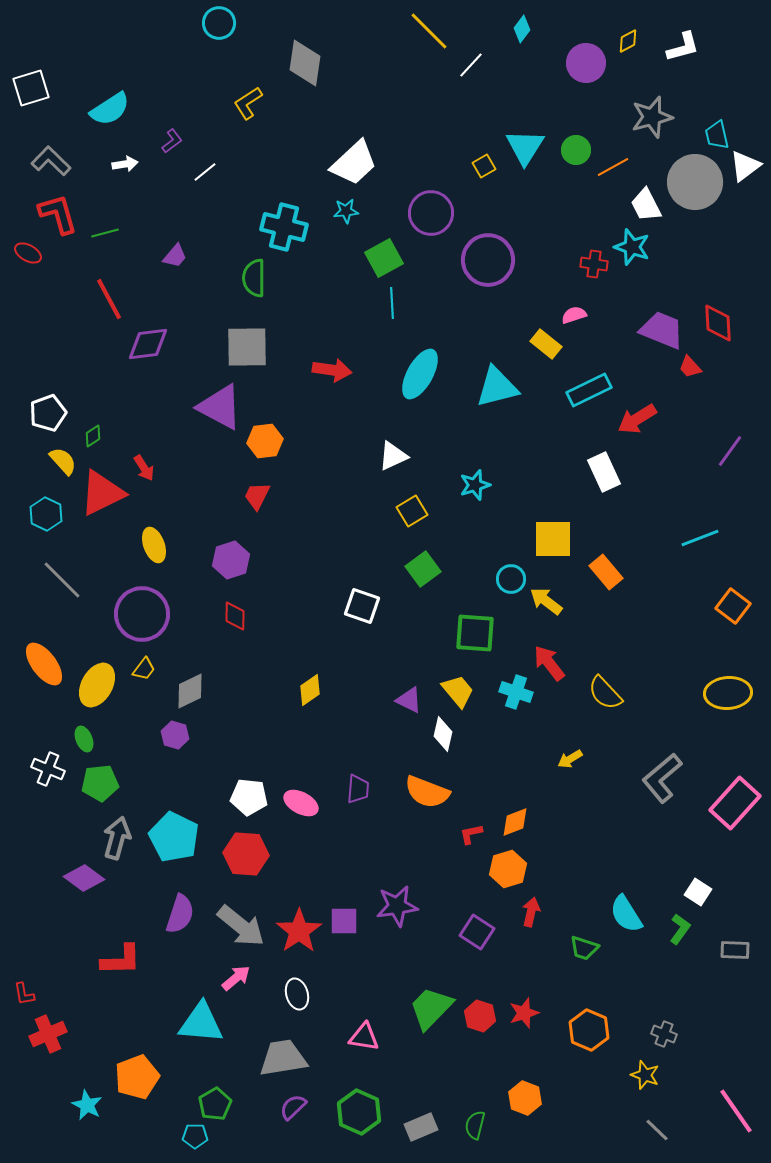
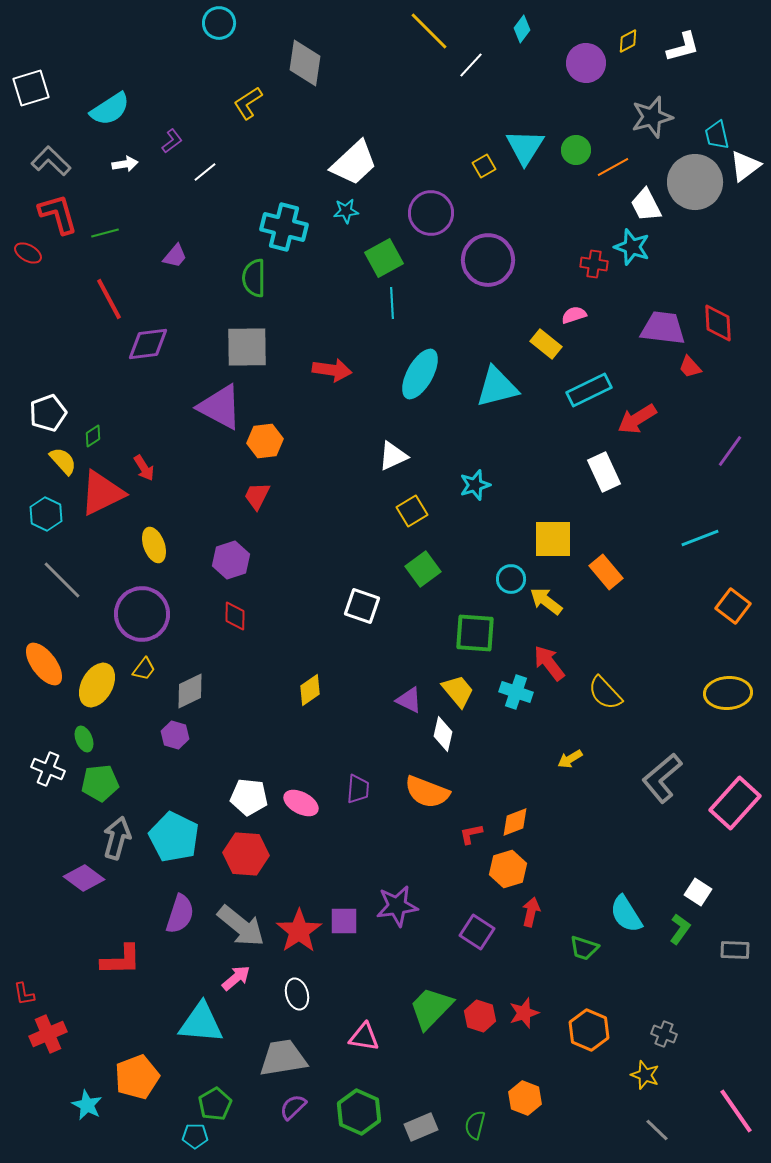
purple trapezoid at (662, 330): moved 1 px right, 2 px up; rotated 15 degrees counterclockwise
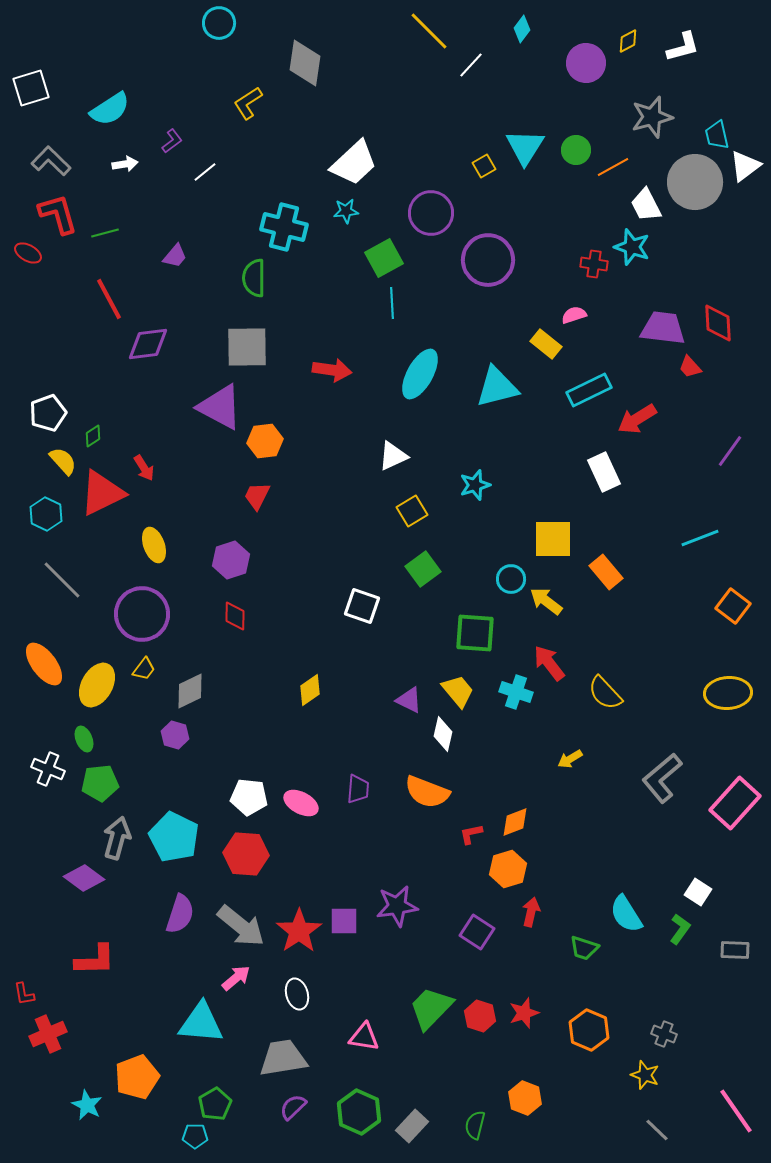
red L-shape at (121, 960): moved 26 px left
gray rectangle at (421, 1127): moved 9 px left, 1 px up; rotated 24 degrees counterclockwise
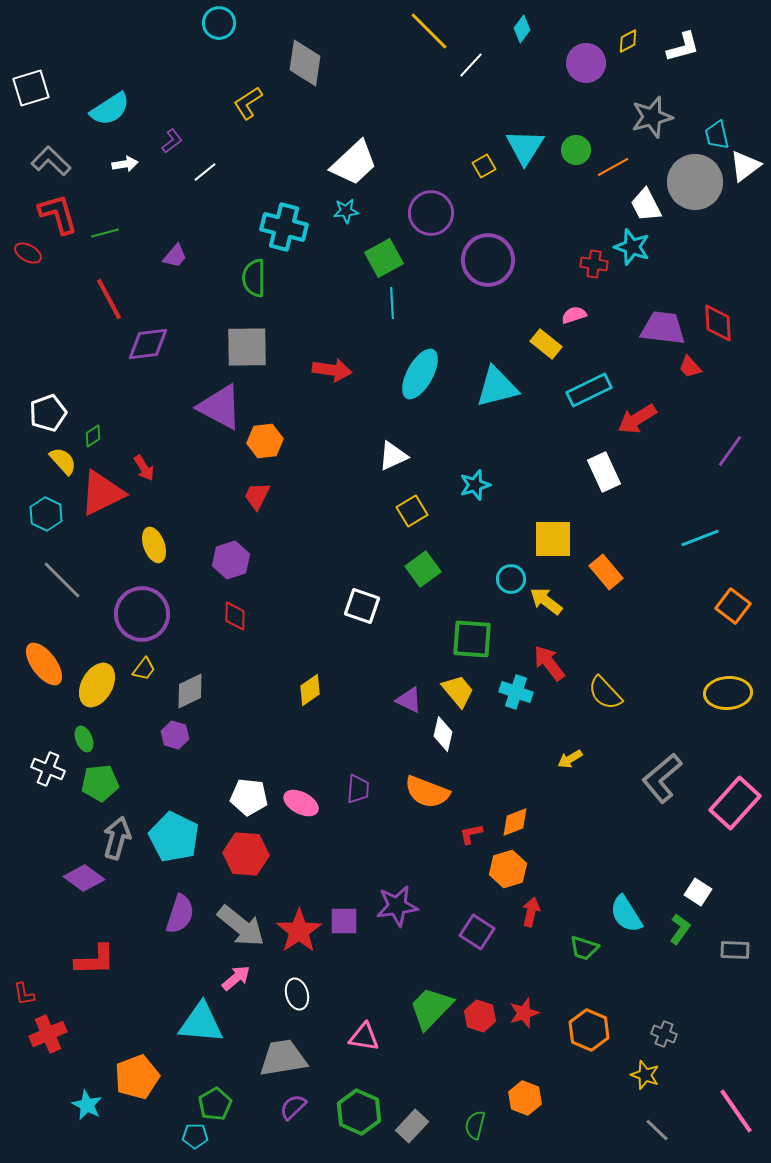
green square at (475, 633): moved 3 px left, 6 px down
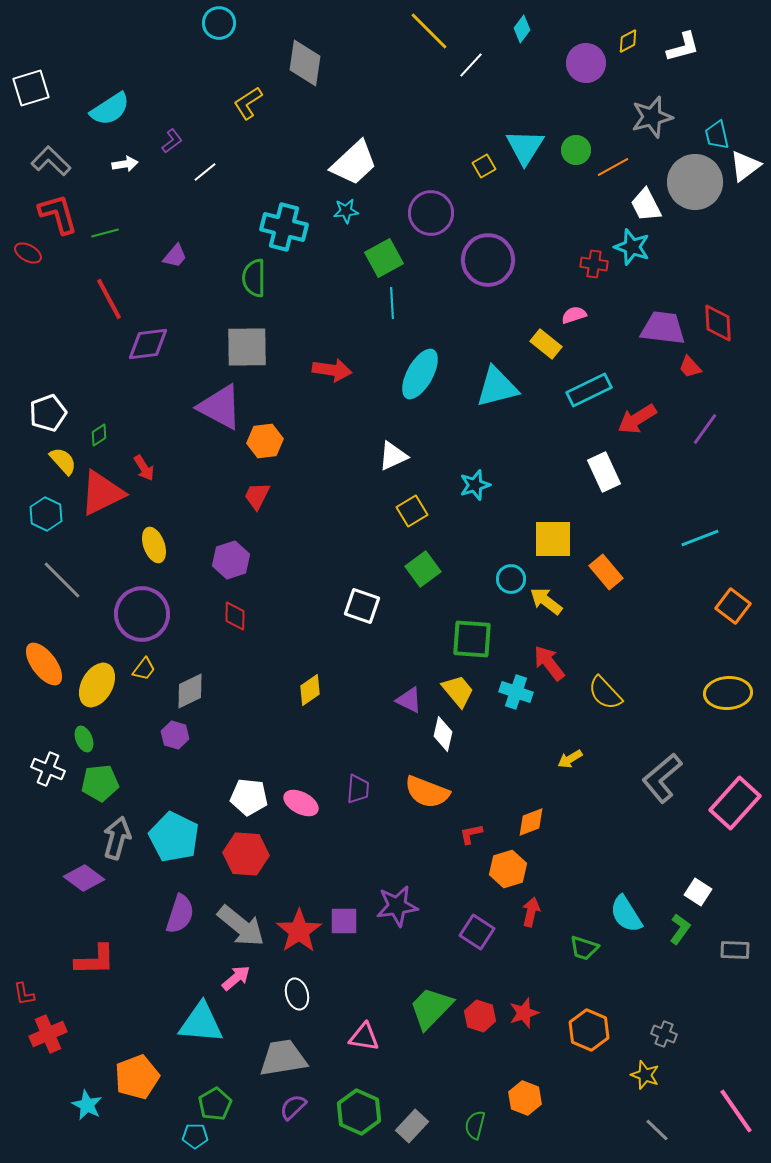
green diamond at (93, 436): moved 6 px right, 1 px up
purple line at (730, 451): moved 25 px left, 22 px up
orange diamond at (515, 822): moved 16 px right
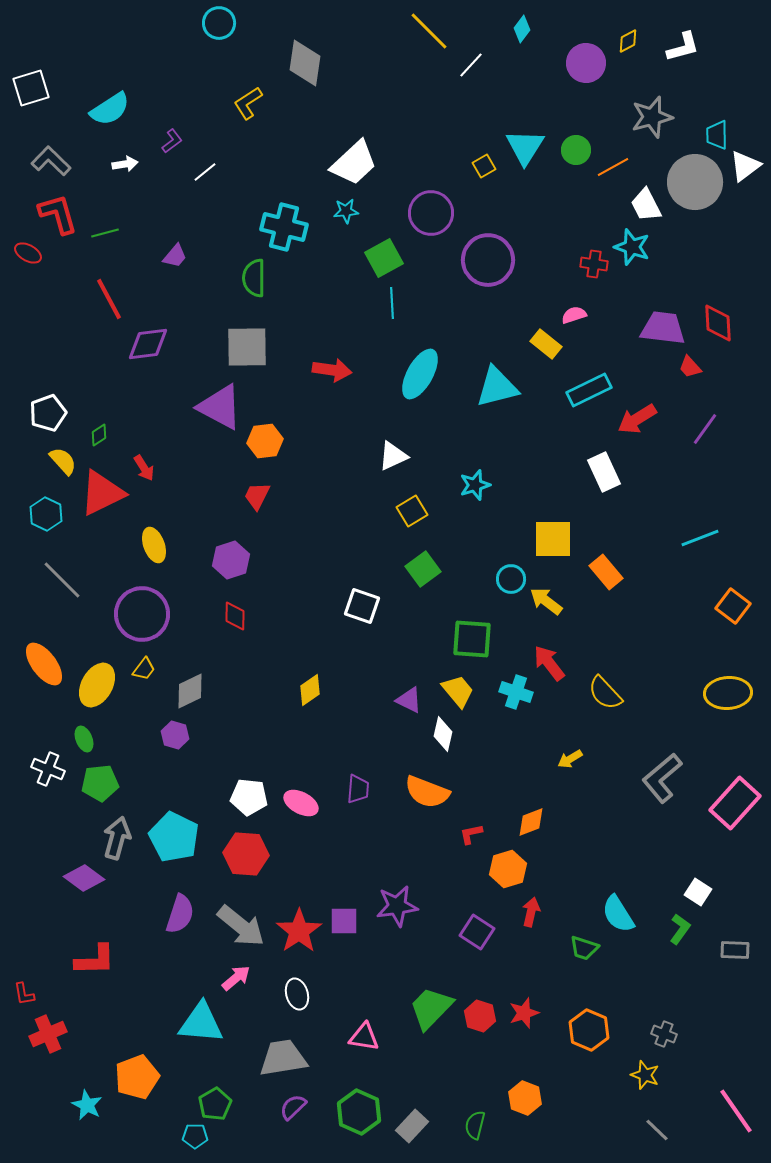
cyan trapezoid at (717, 135): rotated 12 degrees clockwise
cyan semicircle at (626, 914): moved 8 px left
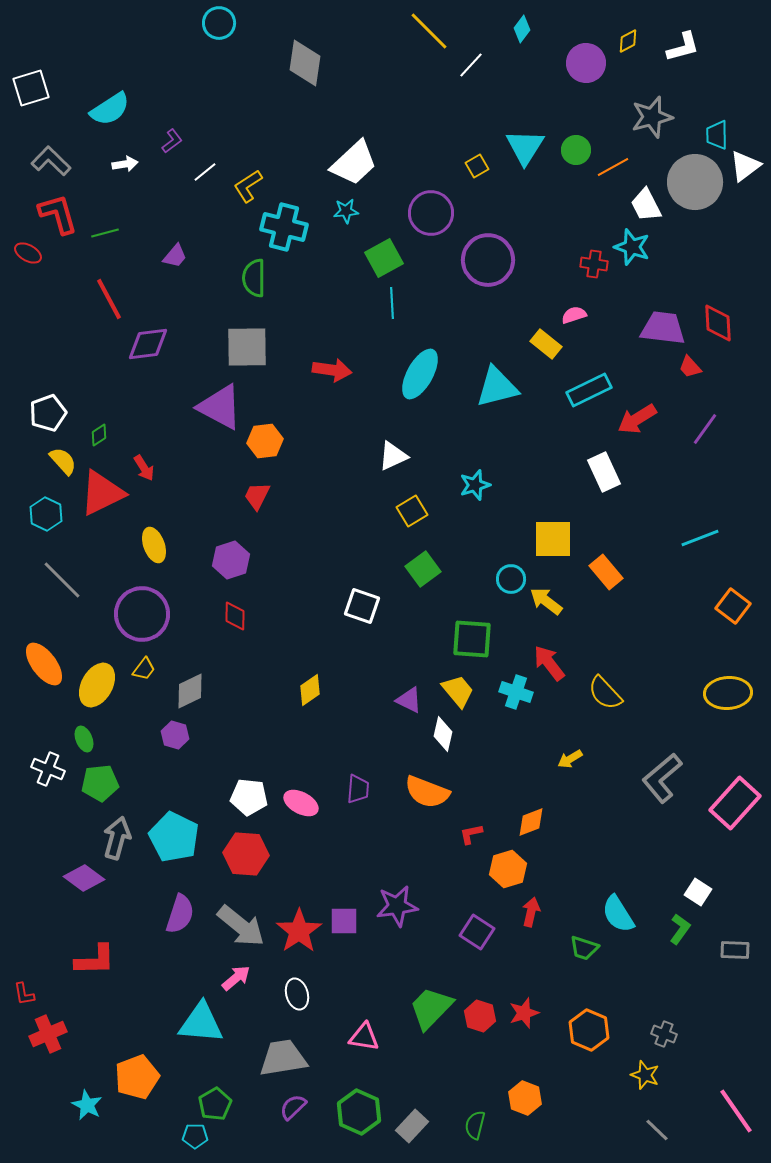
yellow L-shape at (248, 103): moved 83 px down
yellow square at (484, 166): moved 7 px left
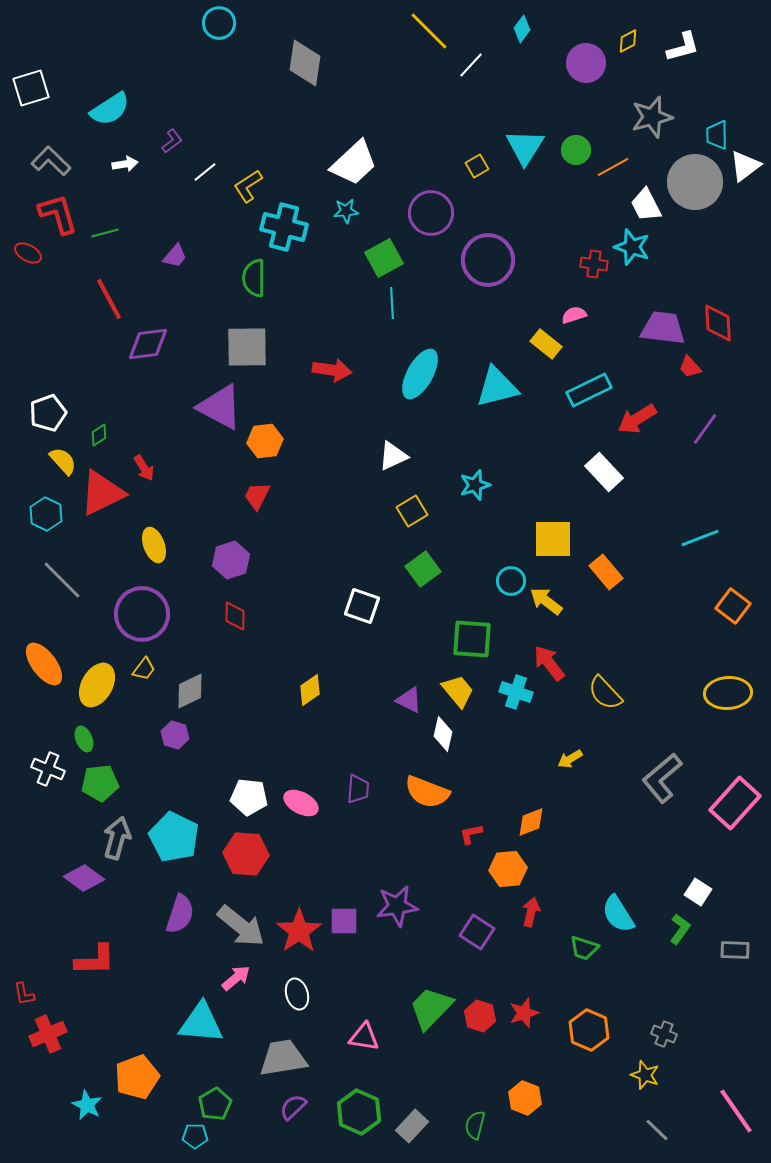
white rectangle at (604, 472): rotated 18 degrees counterclockwise
cyan circle at (511, 579): moved 2 px down
orange hexagon at (508, 869): rotated 12 degrees clockwise
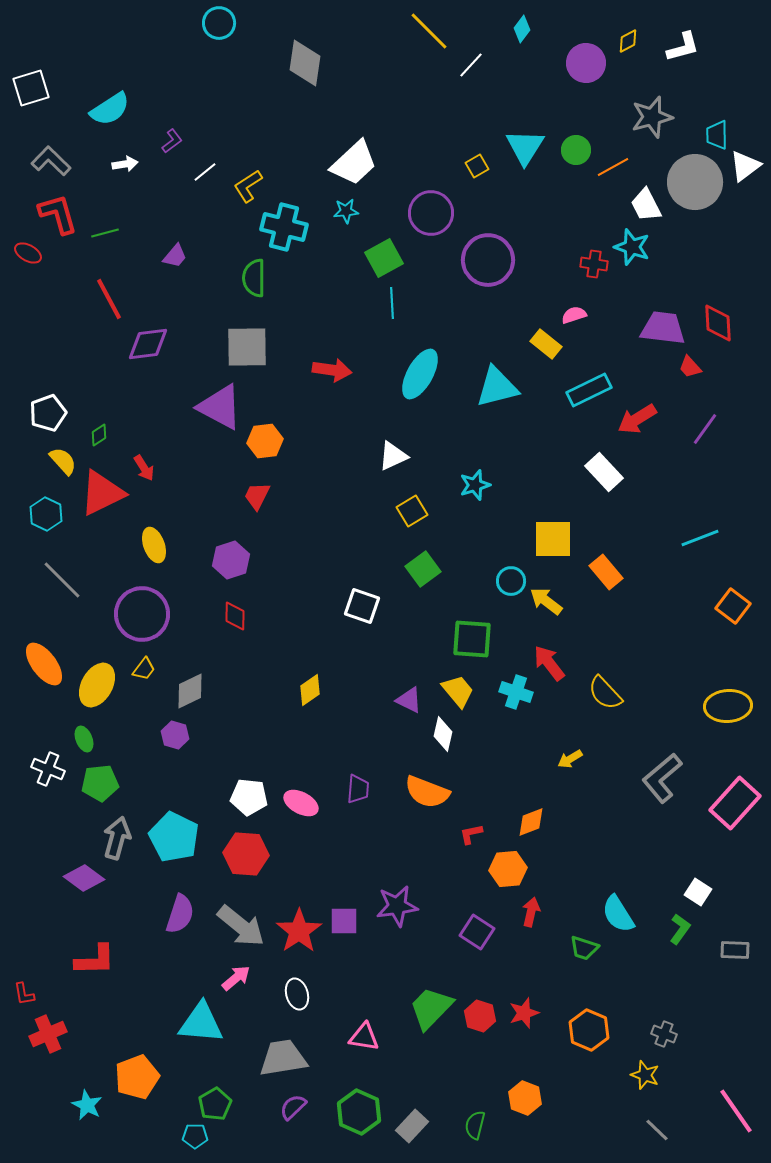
yellow ellipse at (728, 693): moved 13 px down
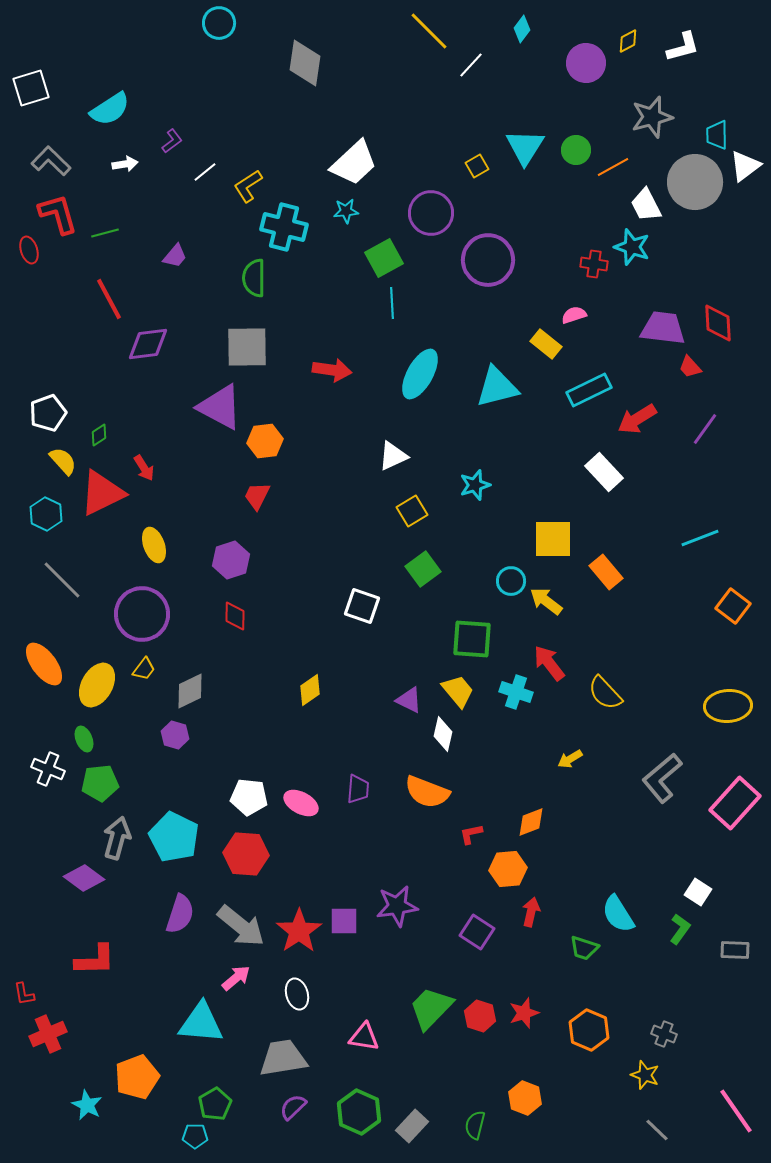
red ellipse at (28, 253): moved 1 px right, 3 px up; rotated 44 degrees clockwise
